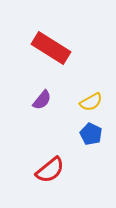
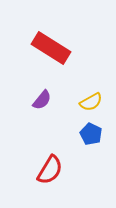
red semicircle: rotated 20 degrees counterclockwise
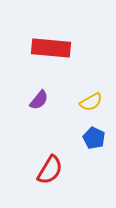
red rectangle: rotated 27 degrees counterclockwise
purple semicircle: moved 3 px left
blue pentagon: moved 3 px right, 4 px down
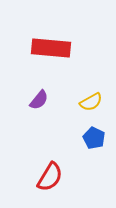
red semicircle: moved 7 px down
